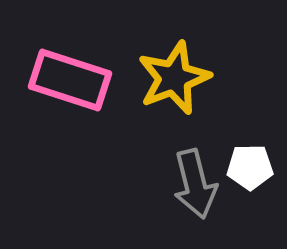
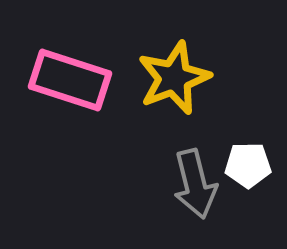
white pentagon: moved 2 px left, 2 px up
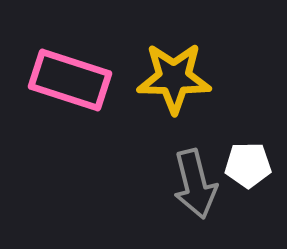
yellow star: rotated 22 degrees clockwise
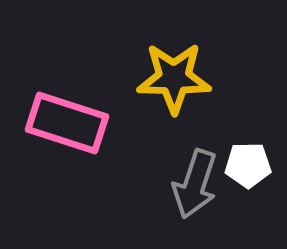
pink rectangle: moved 3 px left, 43 px down
gray arrow: rotated 32 degrees clockwise
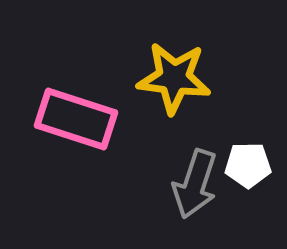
yellow star: rotated 6 degrees clockwise
pink rectangle: moved 9 px right, 4 px up
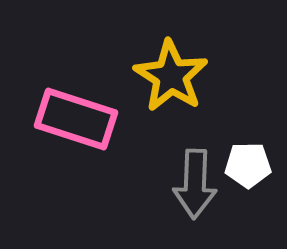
yellow star: moved 3 px left, 2 px up; rotated 26 degrees clockwise
gray arrow: rotated 16 degrees counterclockwise
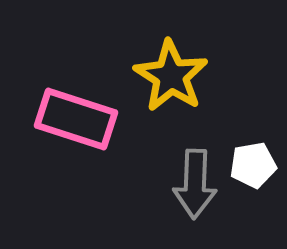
white pentagon: moved 5 px right; rotated 9 degrees counterclockwise
